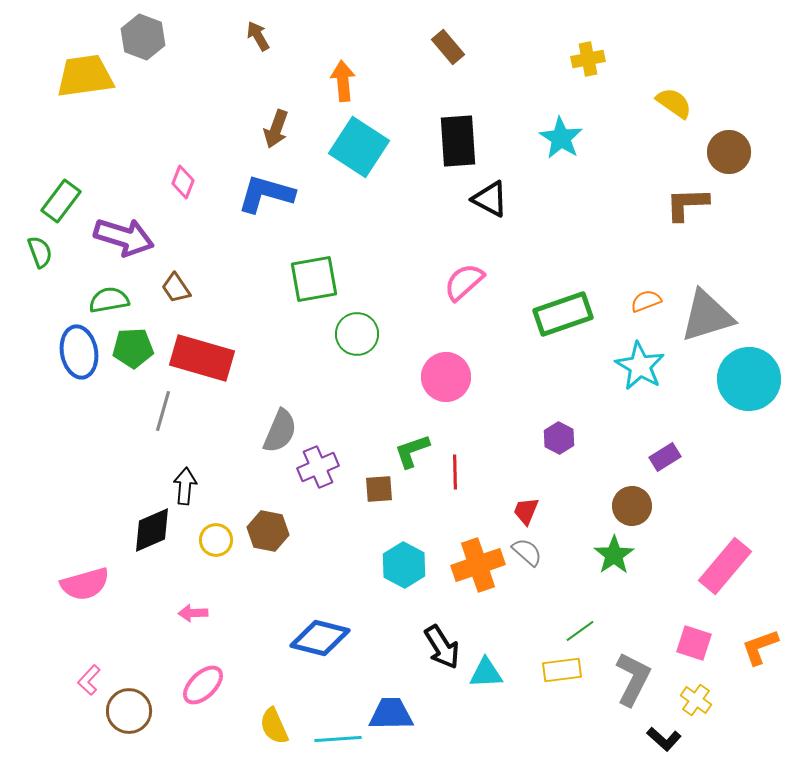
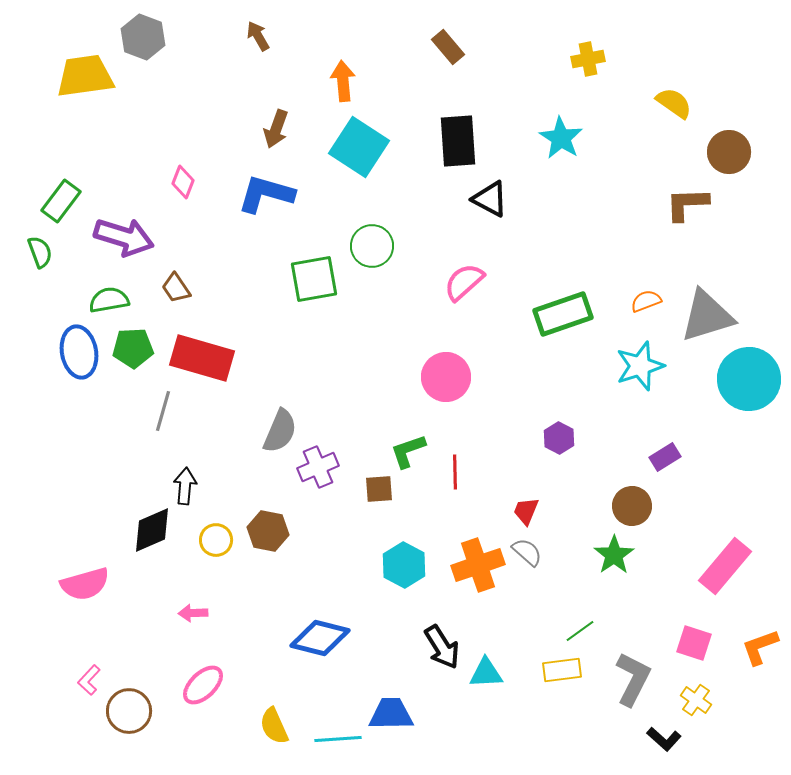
green circle at (357, 334): moved 15 px right, 88 px up
cyan star at (640, 366): rotated 24 degrees clockwise
green L-shape at (412, 451): moved 4 px left
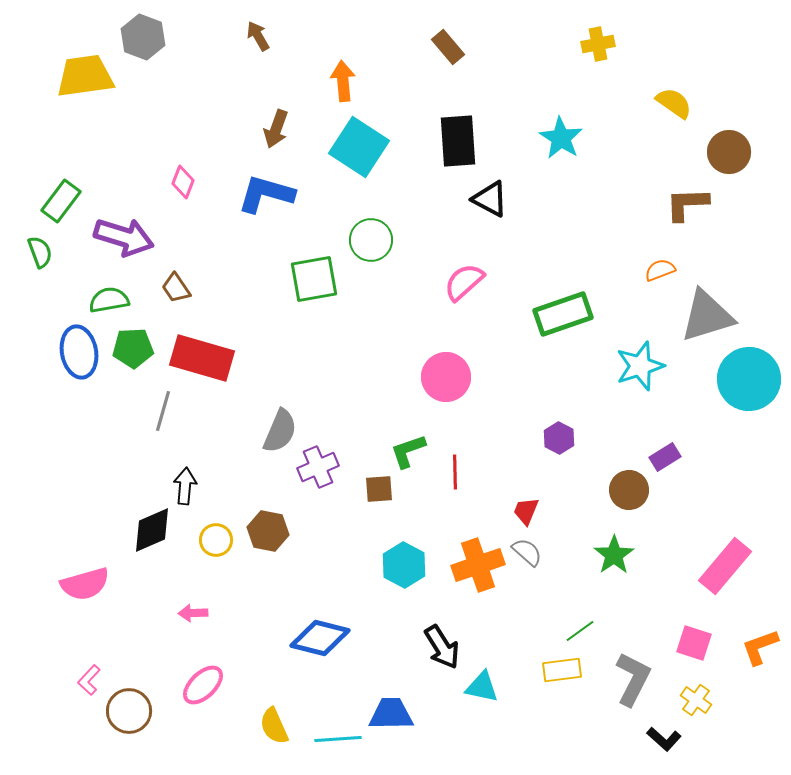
yellow cross at (588, 59): moved 10 px right, 15 px up
green circle at (372, 246): moved 1 px left, 6 px up
orange semicircle at (646, 301): moved 14 px right, 31 px up
brown circle at (632, 506): moved 3 px left, 16 px up
cyan triangle at (486, 673): moved 4 px left, 14 px down; rotated 15 degrees clockwise
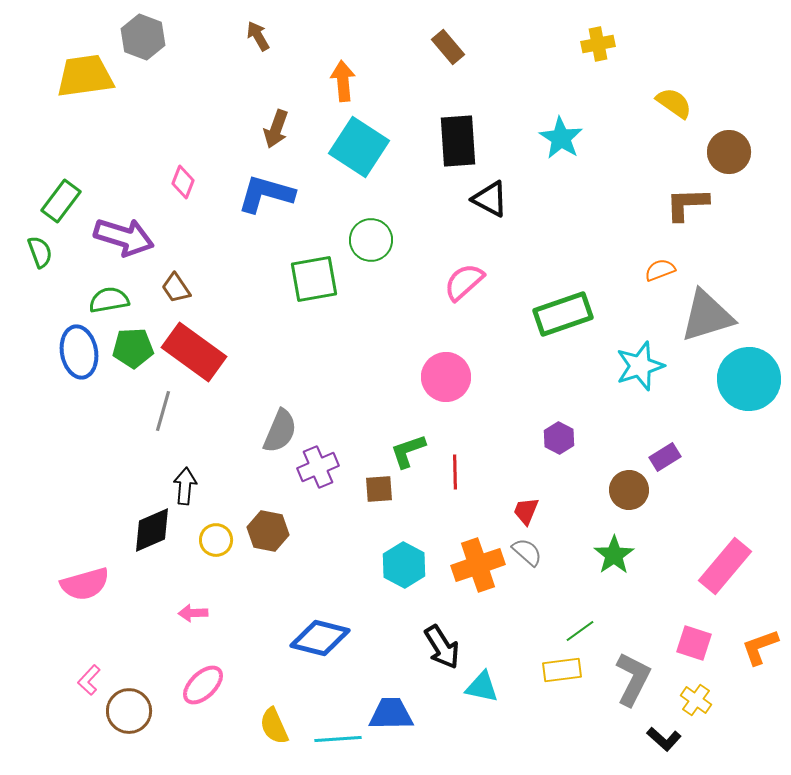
red rectangle at (202, 358): moved 8 px left, 6 px up; rotated 20 degrees clockwise
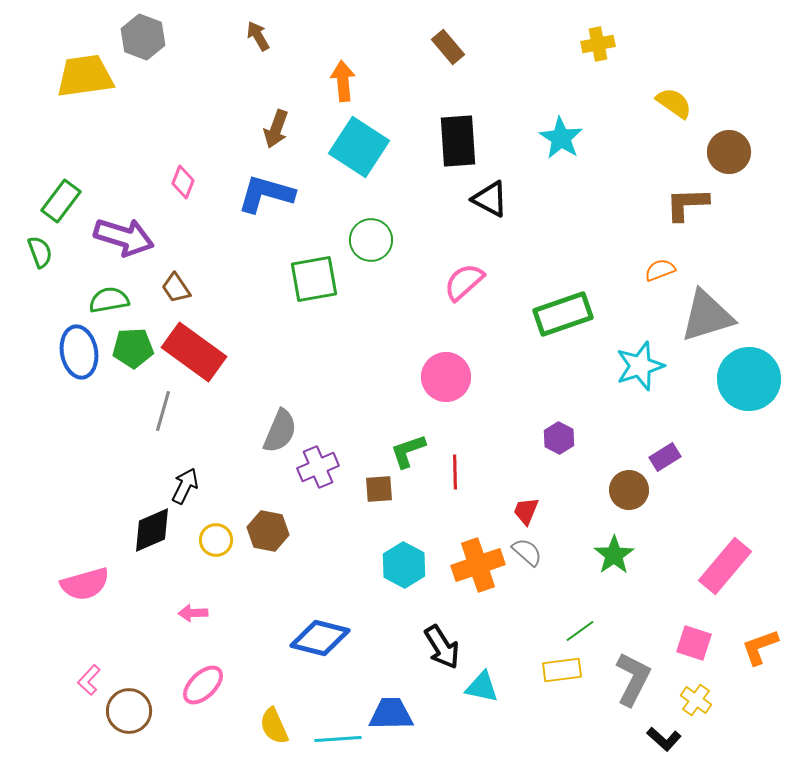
black arrow at (185, 486): rotated 21 degrees clockwise
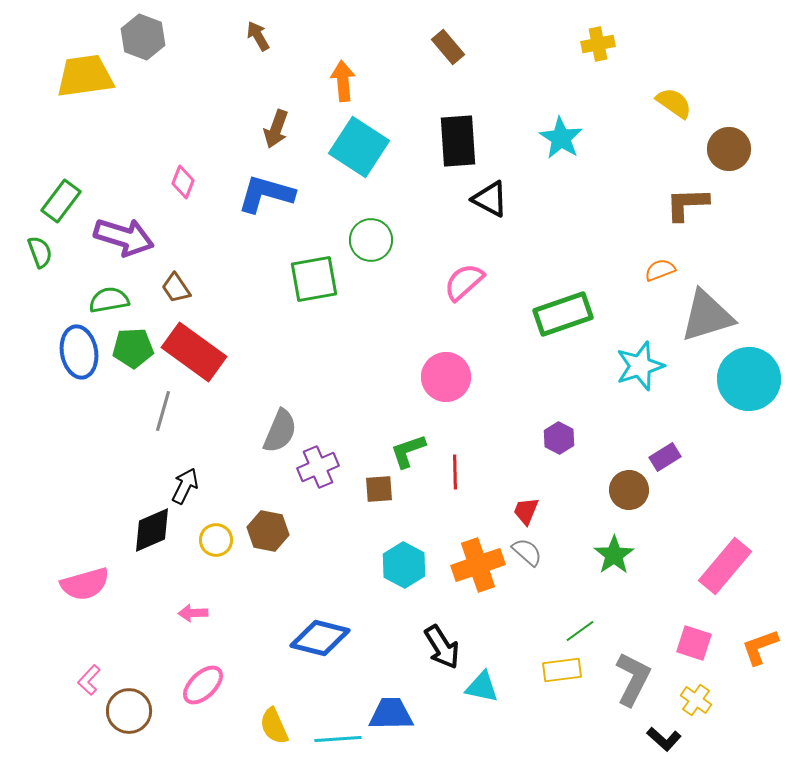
brown circle at (729, 152): moved 3 px up
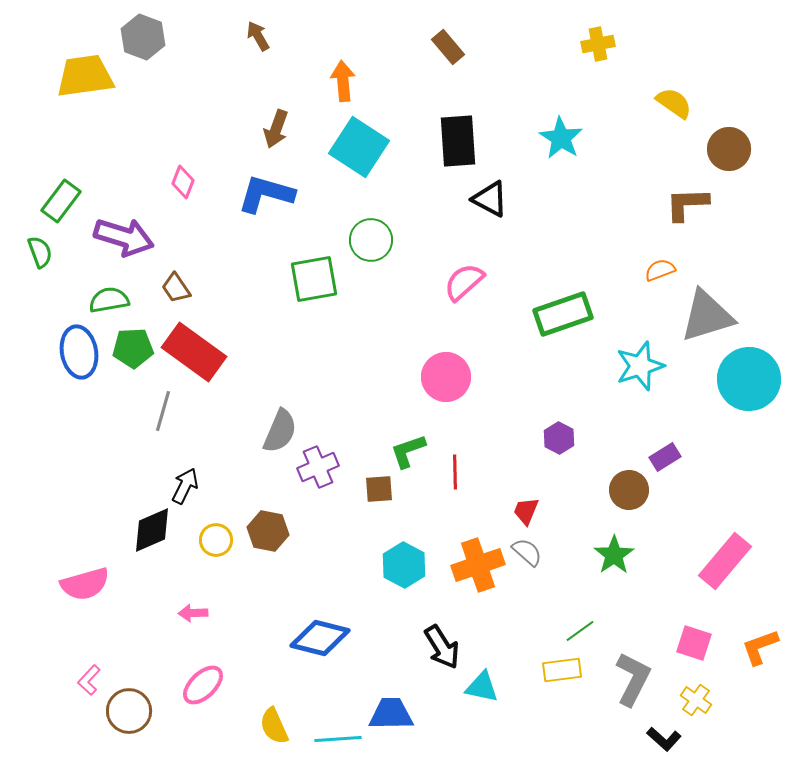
pink rectangle at (725, 566): moved 5 px up
